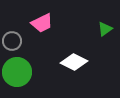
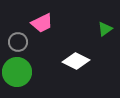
gray circle: moved 6 px right, 1 px down
white diamond: moved 2 px right, 1 px up
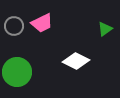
gray circle: moved 4 px left, 16 px up
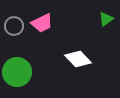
green triangle: moved 1 px right, 10 px up
white diamond: moved 2 px right, 2 px up; rotated 20 degrees clockwise
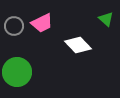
green triangle: rotated 42 degrees counterclockwise
white diamond: moved 14 px up
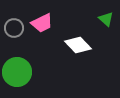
gray circle: moved 2 px down
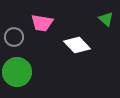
pink trapezoid: rotated 35 degrees clockwise
gray circle: moved 9 px down
white diamond: moved 1 px left
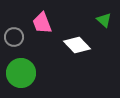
green triangle: moved 2 px left, 1 px down
pink trapezoid: rotated 60 degrees clockwise
green circle: moved 4 px right, 1 px down
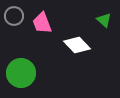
gray circle: moved 21 px up
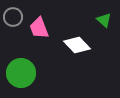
gray circle: moved 1 px left, 1 px down
pink trapezoid: moved 3 px left, 5 px down
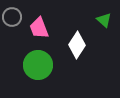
gray circle: moved 1 px left
white diamond: rotated 76 degrees clockwise
green circle: moved 17 px right, 8 px up
